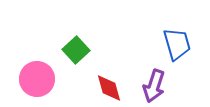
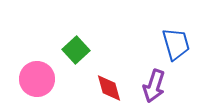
blue trapezoid: moved 1 px left
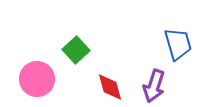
blue trapezoid: moved 2 px right
red diamond: moved 1 px right, 1 px up
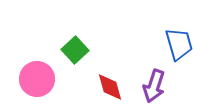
blue trapezoid: moved 1 px right
green square: moved 1 px left
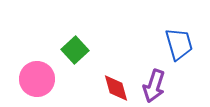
red diamond: moved 6 px right, 1 px down
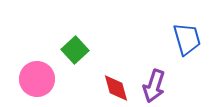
blue trapezoid: moved 8 px right, 5 px up
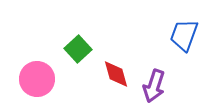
blue trapezoid: moved 3 px left, 4 px up; rotated 144 degrees counterclockwise
green square: moved 3 px right, 1 px up
red diamond: moved 14 px up
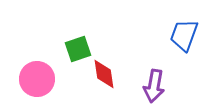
green square: rotated 24 degrees clockwise
red diamond: moved 12 px left; rotated 8 degrees clockwise
purple arrow: rotated 8 degrees counterclockwise
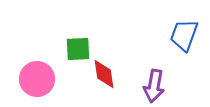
green square: rotated 16 degrees clockwise
